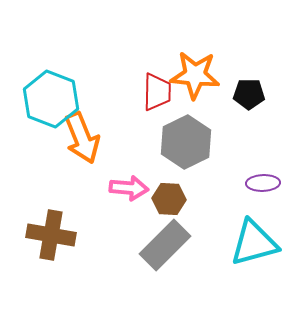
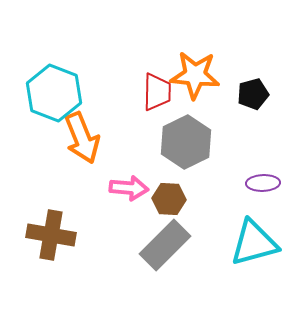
black pentagon: moved 4 px right; rotated 16 degrees counterclockwise
cyan hexagon: moved 3 px right, 6 px up
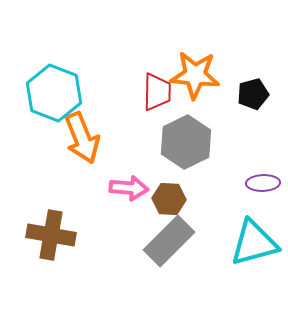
gray rectangle: moved 4 px right, 4 px up
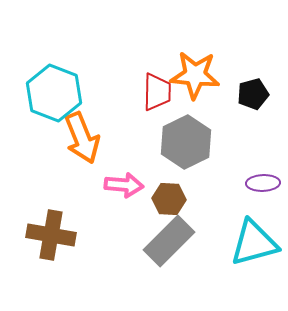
pink arrow: moved 5 px left, 3 px up
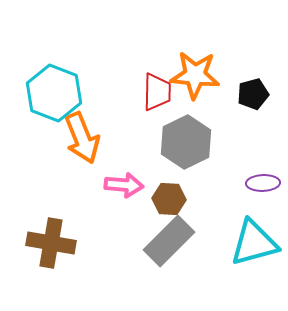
brown cross: moved 8 px down
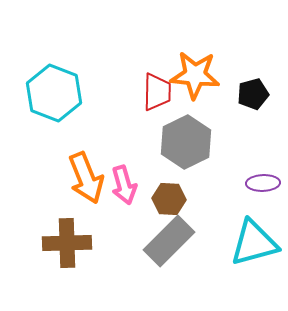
orange arrow: moved 4 px right, 40 px down
pink arrow: rotated 69 degrees clockwise
brown cross: moved 16 px right; rotated 12 degrees counterclockwise
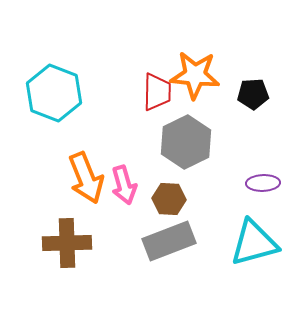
black pentagon: rotated 12 degrees clockwise
gray rectangle: rotated 24 degrees clockwise
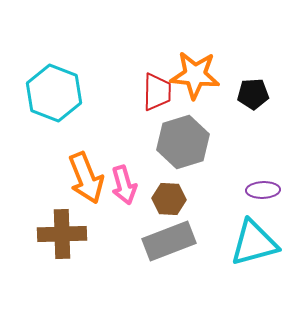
gray hexagon: moved 3 px left; rotated 9 degrees clockwise
purple ellipse: moved 7 px down
brown cross: moved 5 px left, 9 px up
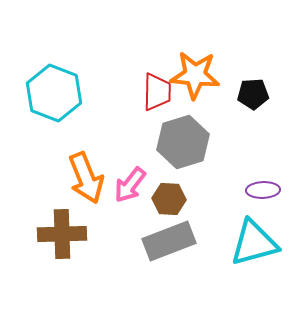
pink arrow: moved 6 px right; rotated 54 degrees clockwise
